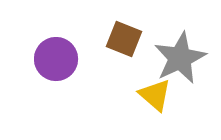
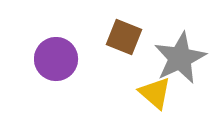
brown square: moved 2 px up
yellow triangle: moved 2 px up
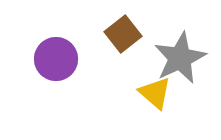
brown square: moved 1 px left, 3 px up; rotated 30 degrees clockwise
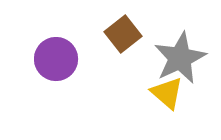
yellow triangle: moved 12 px right
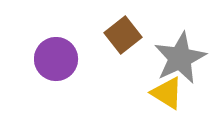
brown square: moved 1 px down
yellow triangle: rotated 9 degrees counterclockwise
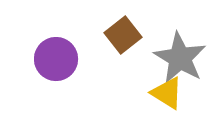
gray star: rotated 16 degrees counterclockwise
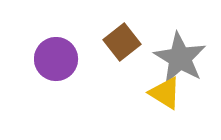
brown square: moved 1 px left, 7 px down
yellow triangle: moved 2 px left
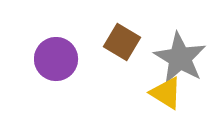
brown square: rotated 21 degrees counterclockwise
yellow triangle: moved 1 px right
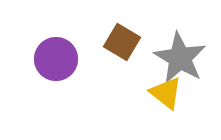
yellow triangle: rotated 6 degrees clockwise
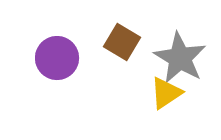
purple circle: moved 1 px right, 1 px up
yellow triangle: rotated 48 degrees clockwise
